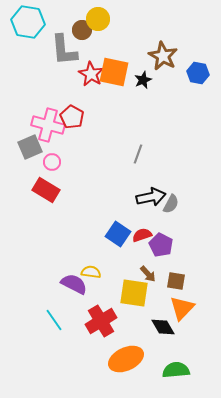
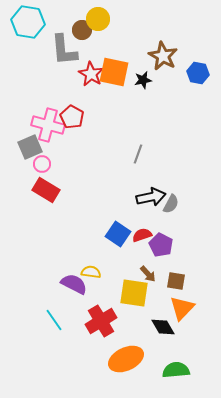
black star: rotated 12 degrees clockwise
pink circle: moved 10 px left, 2 px down
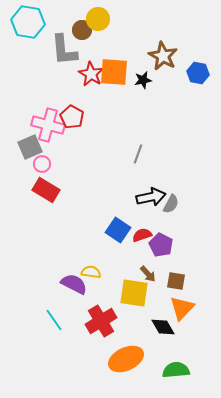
orange square: rotated 8 degrees counterclockwise
blue square: moved 4 px up
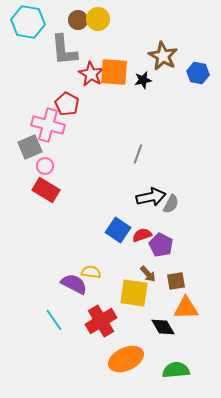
brown circle: moved 4 px left, 10 px up
red pentagon: moved 5 px left, 13 px up
pink circle: moved 3 px right, 2 px down
brown square: rotated 18 degrees counterclockwise
orange triangle: moved 4 px right; rotated 44 degrees clockwise
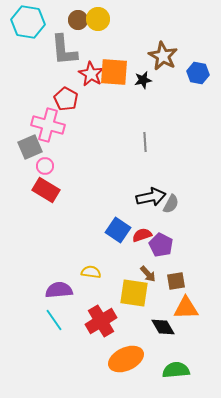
red pentagon: moved 1 px left, 5 px up
gray line: moved 7 px right, 12 px up; rotated 24 degrees counterclockwise
purple semicircle: moved 15 px left, 6 px down; rotated 32 degrees counterclockwise
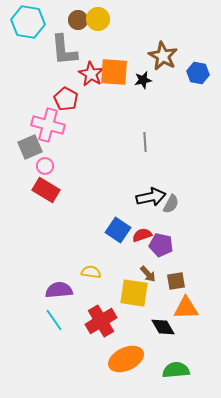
purple pentagon: rotated 15 degrees counterclockwise
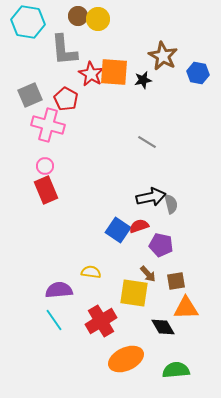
brown circle: moved 4 px up
gray line: moved 2 px right; rotated 54 degrees counterclockwise
gray square: moved 52 px up
red rectangle: rotated 36 degrees clockwise
gray semicircle: rotated 42 degrees counterclockwise
red semicircle: moved 3 px left, 9 px up
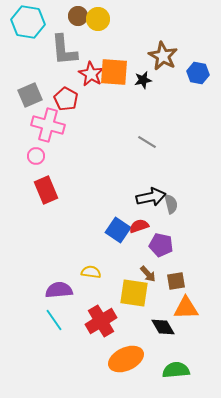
pink circle: moved 9 px left, 10 px up
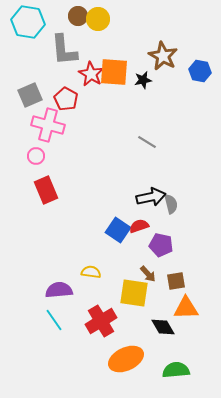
blue hexagon: moved 2 px right, 2 px up
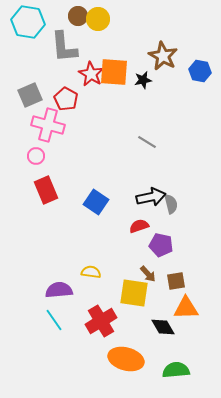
gray L-shape: moved 3 px up
blue square: moved 22 px left, 28 px up
orange ellipse: rotated 40 degrees clockwise
